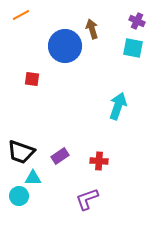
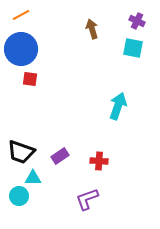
blue circle: moved 44 px left, 3 px down
red square: moved 2 px left
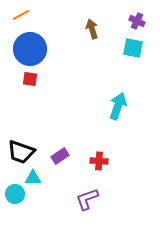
blue circle: moved 9 px right
cyan circle: moved 4 px left, 2 px up
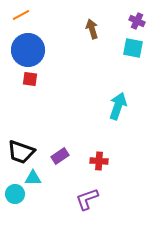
blue circle: moved 2 px left, 1 px down
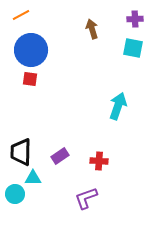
purple cross: moved 2 px left, 2 px up; rotated 28 degrees counterclockwise
blue circle: moved 3 px right
black trapezoid: rotated 72 degrees clockwise
purple L-shape: moved 1 px left, 1 px up
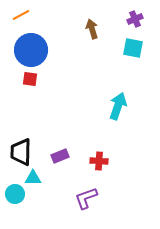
purple cross: rotated 21 degrees counterclockwise
purple rectangle: rotated 12 degrees clockwise
